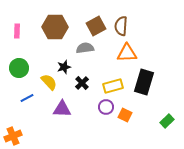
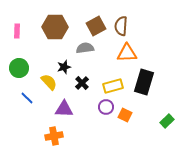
blue line: rotated 72 degrees clockwise
purple triangle: moved 2 px right
orange cross: moved 41 px right; rotated 12 degrees clockwise
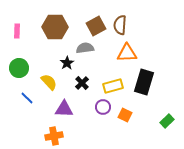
brown semicircle: moved 1 px left, 1 px up
black star: moved 3 px right, 4 px up; rotated 16 degrees counterclockwise
purple circle: moved 3 px left
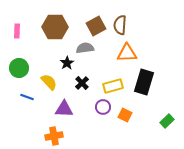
blue line: moved 1 px up; rotated 24 degrees counterclockwise
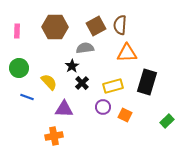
black star: moved 5 px right, 3 px down
black rectangle: moved 3 px right
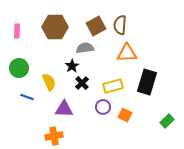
yellow semicircle: rotated 18 degrees clockwise
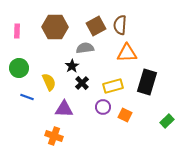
orange cross: rotated 30 degrees clockwise
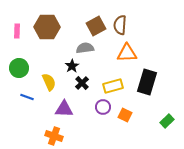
brown hexagon: moved 8 px left
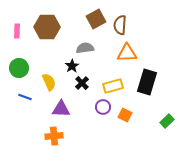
brown square: moved 7 px up
blue line: moved 2 px left
purple triangle: moved 3 px left
orange cross: rotated 24 degrees counterclockwise
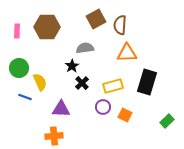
yellow semicircle: moved 9 px left
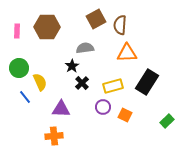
black rectangle: rotated 15 degrees clockwise
blue line: rotated 32 degrees clockwise
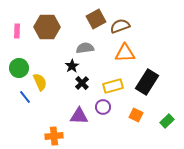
brown semicircle: moved 1 px down; rotated 66 degrees clockwise
orange triangle: moved 2 px left
purple triangle: moved 18 px right, 7 px down
orange square: moved 11 px right
